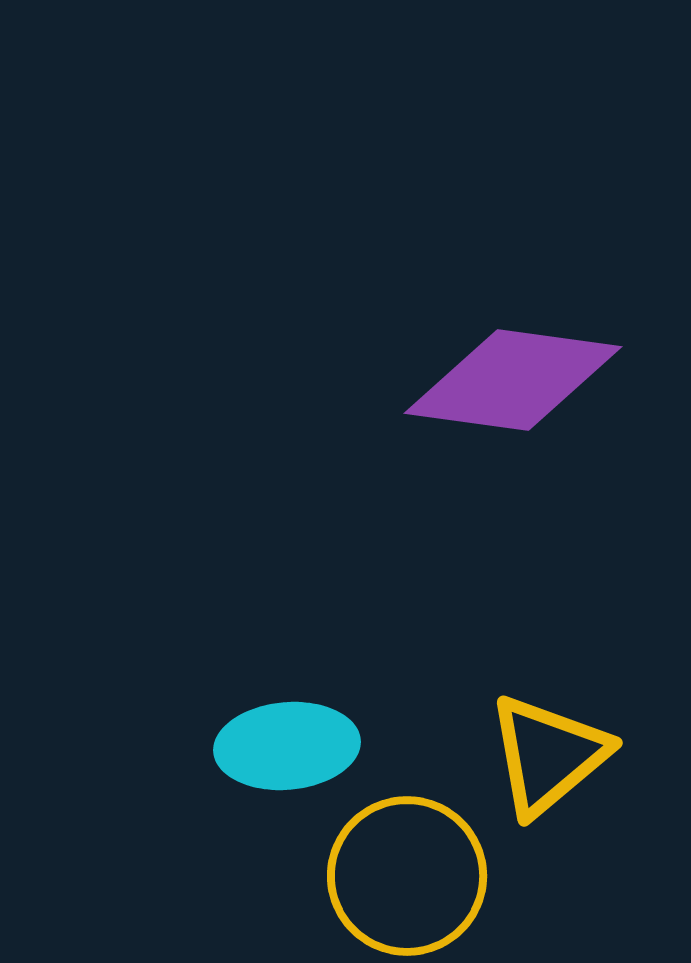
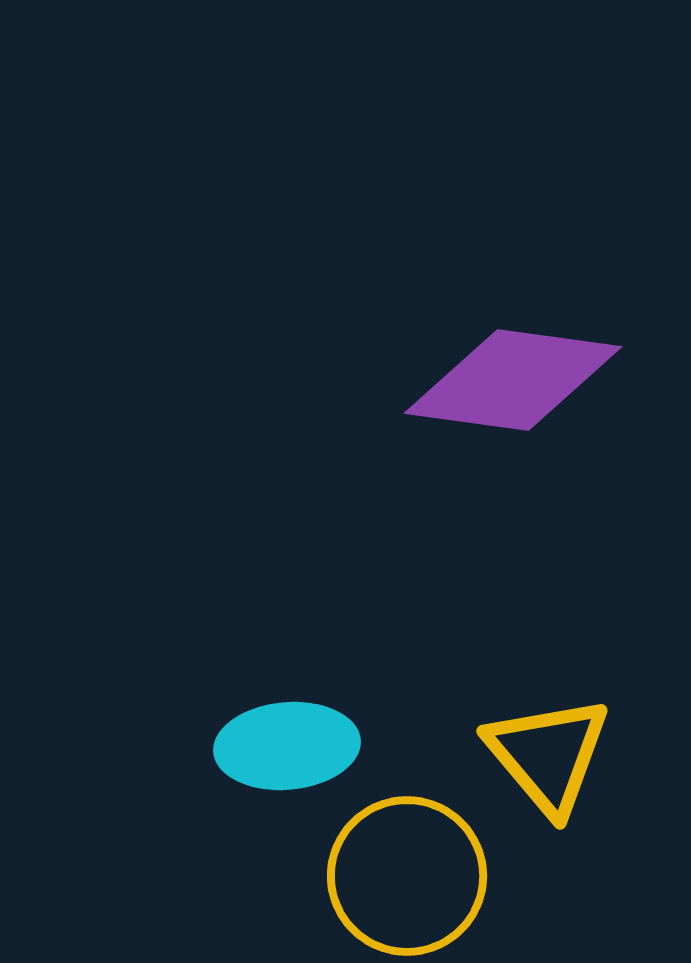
yellow triangle: rotated 30 degrees counterclockwise
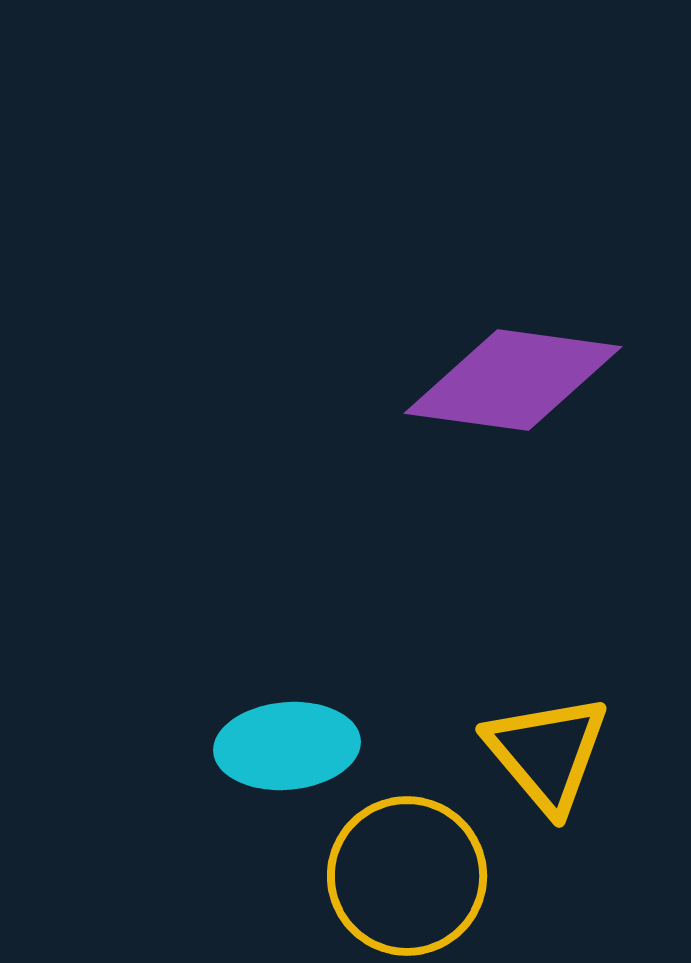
yellow triangle: moved 1 px left, 2 px up
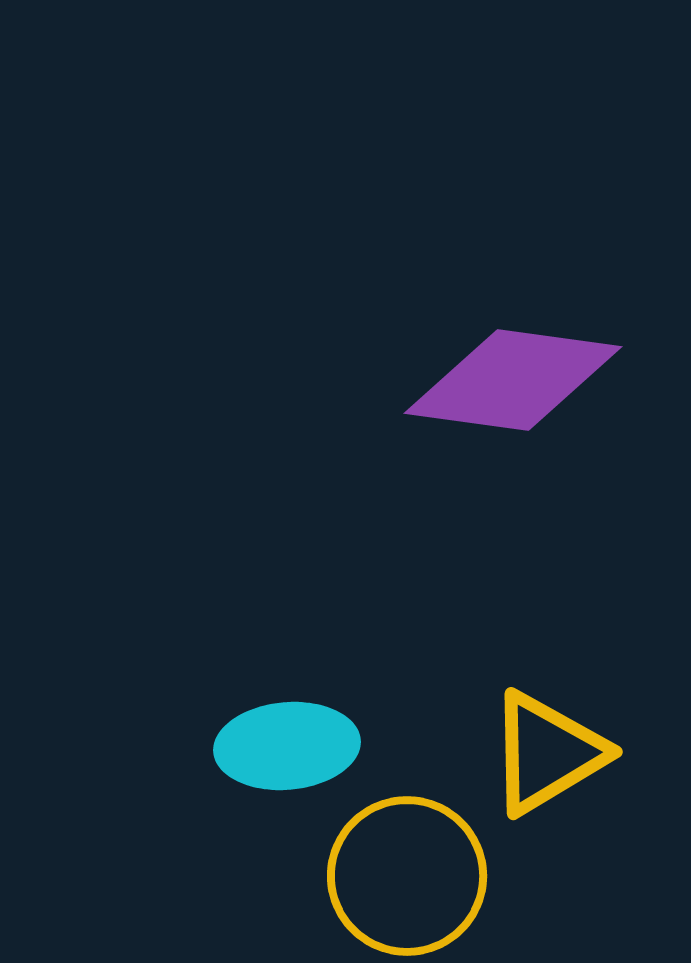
yellow triangle: rotated 39 degrees clockwise
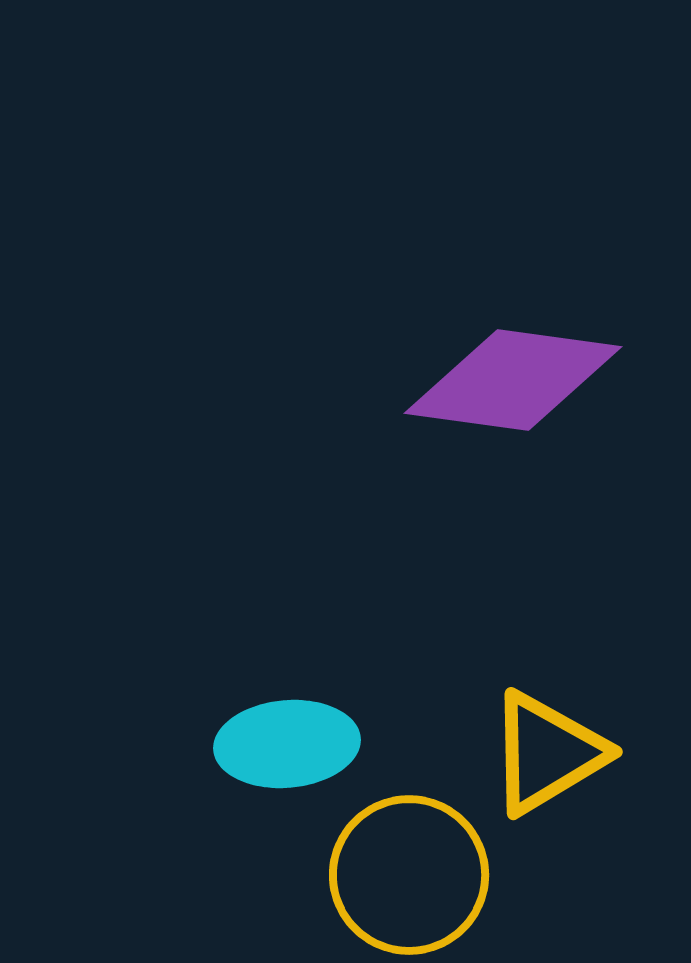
cyan ellipse: moved 2 px up
yellow circle: moved 2 px right, 1 px up
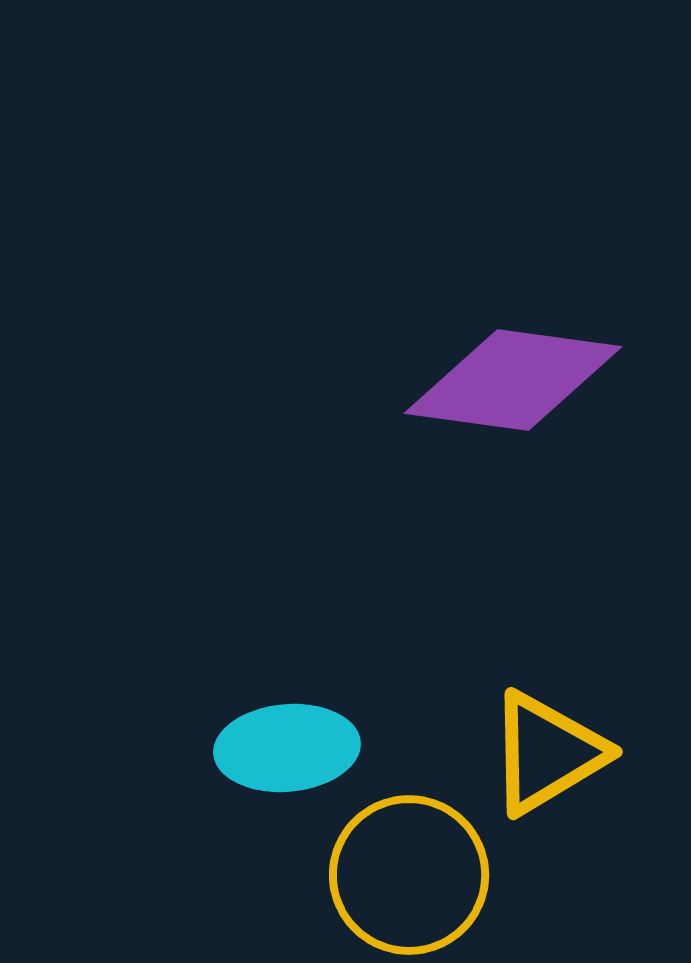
cyan ellipse: moved 4 px down
